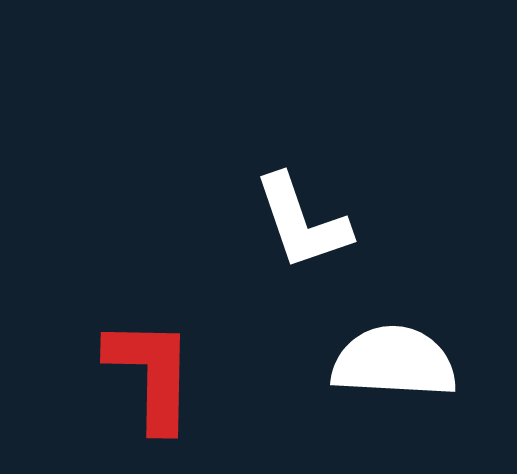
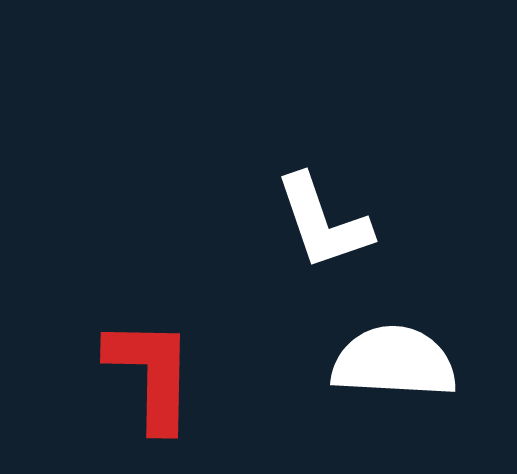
white L-shape: moved 21 px right
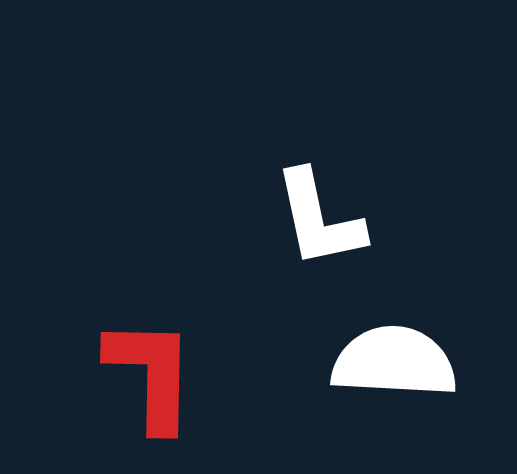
white L-shape: moved 4 px left, 3 px up; rotated 7 degrees clockwise
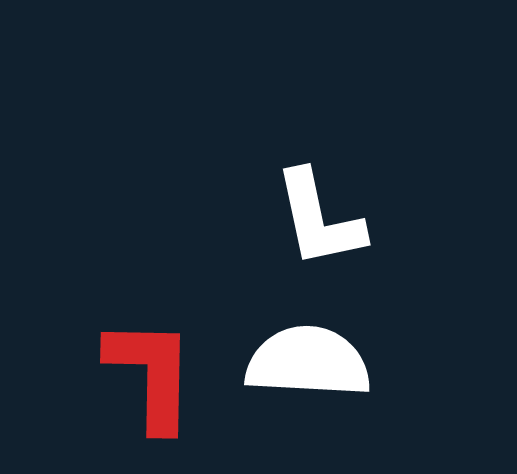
white semicircle: moved 86 px left
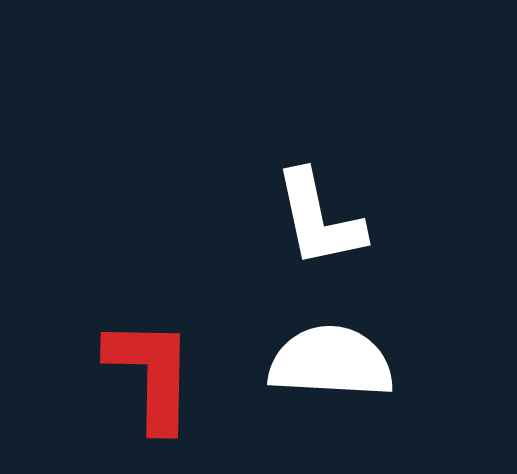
white semicircle: moved 23 px right
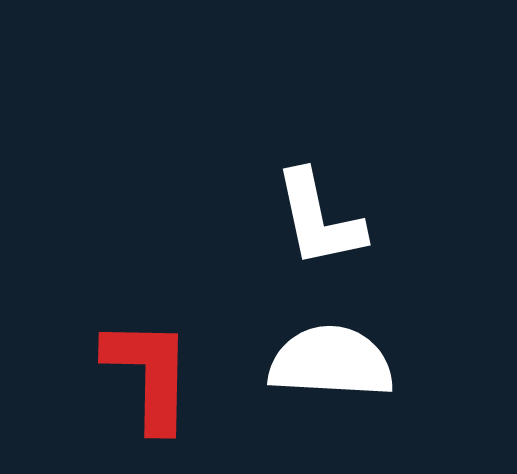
red L-shape: moved 2 px left
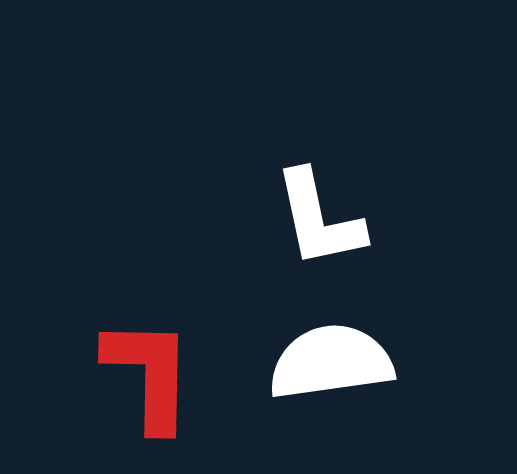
white semicircle: rotated 11 degrees counterclockwise
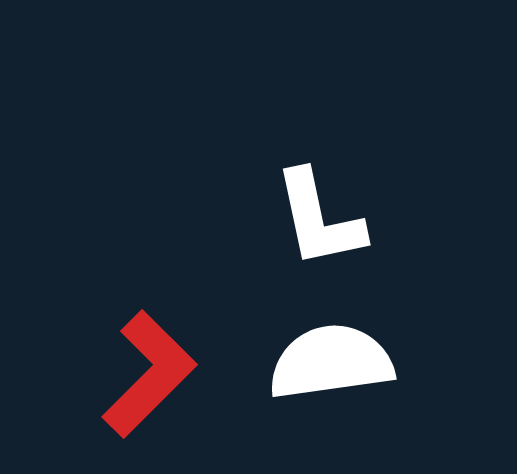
red L-shape: rotated 44 degrees clockwise
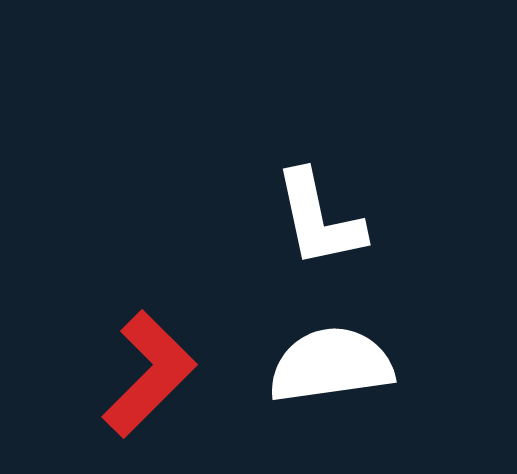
white semicircle: moved 3 px down
